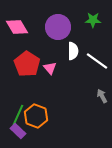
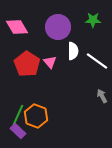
pink triangle: moved 6 px up
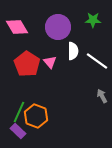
green line: moved 1 px right, 3 px up
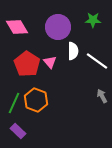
green line: moved 5 px left, 9 px up
orange hexagon: moved 16 px up
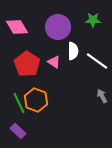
pink triangle: moved 4 px right; rotated 16 degrees counterclockwise
green line: moved 5 px right; rotated 50 degrees counterclockwise
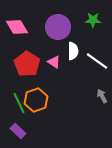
orange hexagon: rotated 20 degrees clockwise
